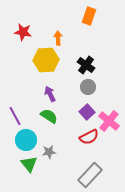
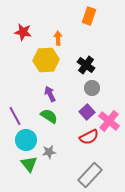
gray circle: moved 4 px right, 1 px down
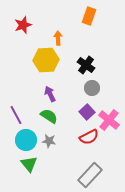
red star: moved 7 px up; rotated 30 degrees counterclockwise
purple line: moved 1 px right, 1 px up
pink cross: moved 1 px up
gray star: moved 11 px up; rotated 16 degrees clockwise
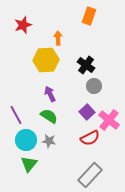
gray circle: moved 2 px right, 2 px up
red semicircle: moved 1 px right, 1 px down
green triangle: rotated 18 degrees clockwise
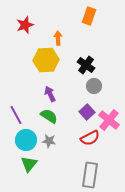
red star: moved 2 px right
gray rectangle: rotated 35 degrees counterclockwise
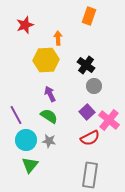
green triangle: moved 1 px right, 1 px down
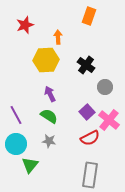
orange arrow: moved 1 px up
gray circle: moved 11 px right, 1 px down
cyan circle: moved 10 px left, 4 px down
